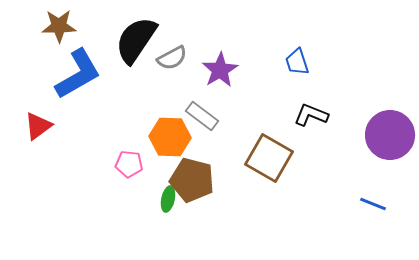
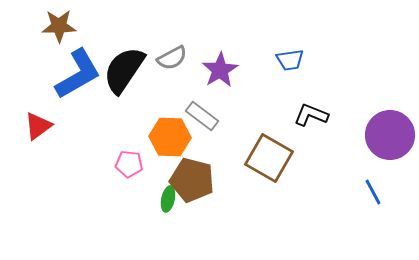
black semicircle: moved 12 px left, 30 px down
blue trapezoid: moved 7 px left, 2 px up; rotated 80 degrees counterclockwise
blue line: moved 12 px up; rotated 40 degrees clockwise
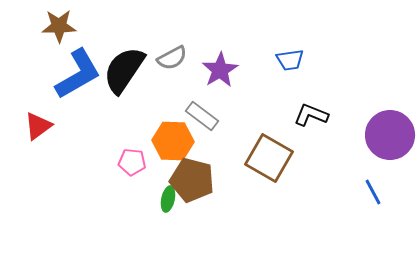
orange hexagon: moved 3 px right, 4 px down
pink pentagon: moved 3 px right, 2 px up
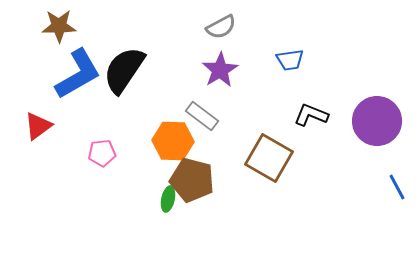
gray semicircle: moved 49 px right, 31 px up
purple circle: moved 13 px left, 14 px up
pink pentagon: moved 30 px left, 9 px up; rotated 12 degrees counterclockwise
blue line: moved 24 px right, 5 px up
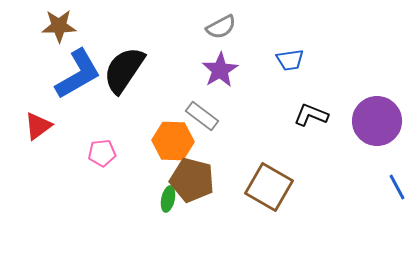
brown square: moved 29 px down
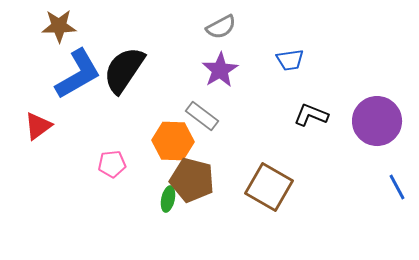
pink pentagon: moved 10 px right, 11 px down
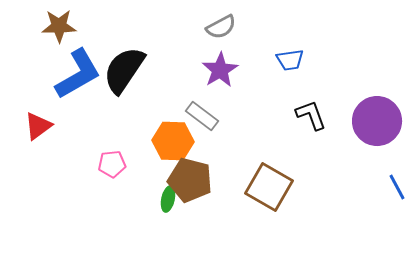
black L-shape: rotated 48 degrees clockwise
brown pentagon: moved 2 px left
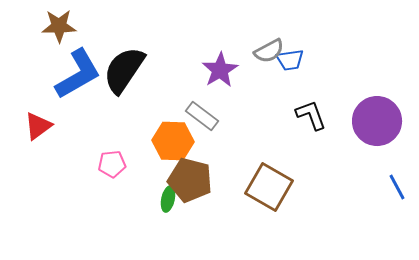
gray semicircle: moved 48 px right, 24 px down
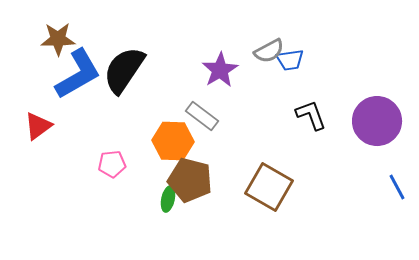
brown star: moved 1 px left, 13 px down
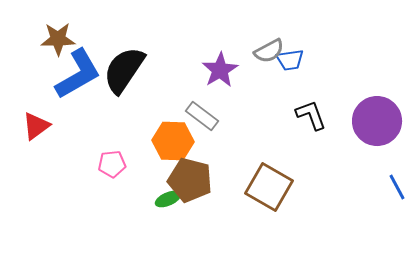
red triangle: moved 2 px left
green ellipse: rotated 55 degrees clockwise
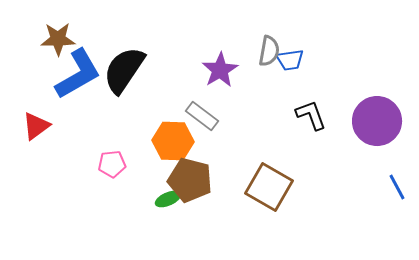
gray semicircle: rotated 52 degrees counterclockwise
